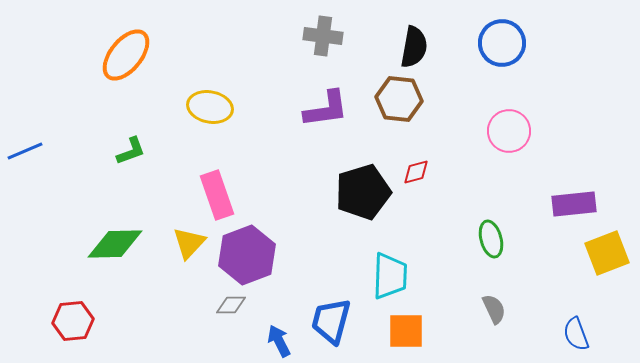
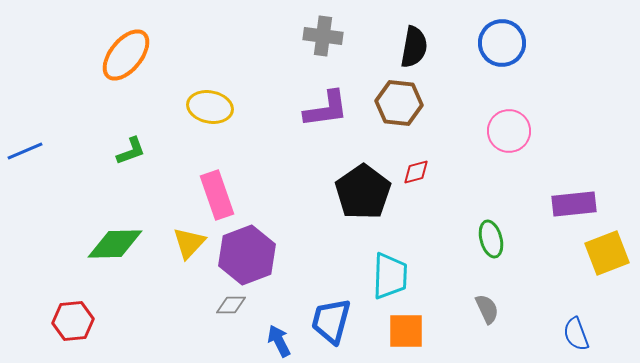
brown hexagon: moved 4 px down
black pentagon: rotated 18 degrees counterclockwise
gray semicircle: moved 7 px left
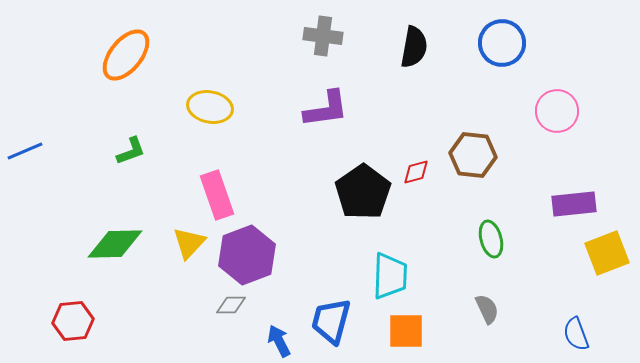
brown hexagon: moved 74 px right, 52 px down
pink circle: moved 48 px right, 20 px up
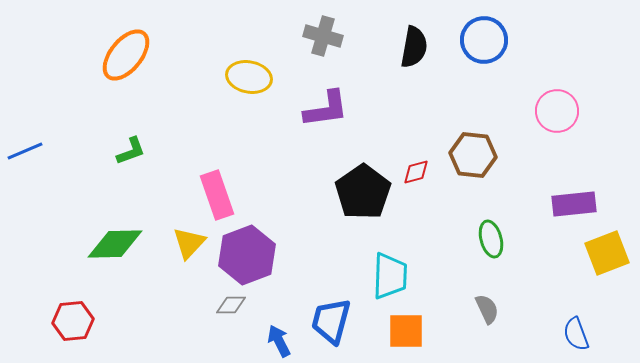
gray cross: rotated 9 degrees clockwise
blue circle: moved 18 px left, 3 px up
yellow ellipse: moved 39 px right, 30 px up
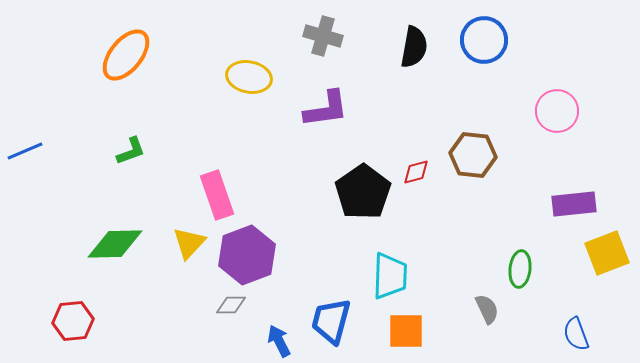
green ellipse: moved 29 px right, 30 px down; rotated 21 degrees clockwise
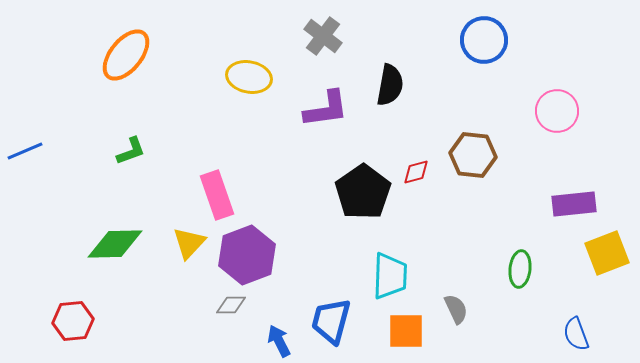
gray cross: rotated 21 degrees clockwise
black semicircle: moved 24 px left, 38 px down
gray semicircle: moved 31 px left
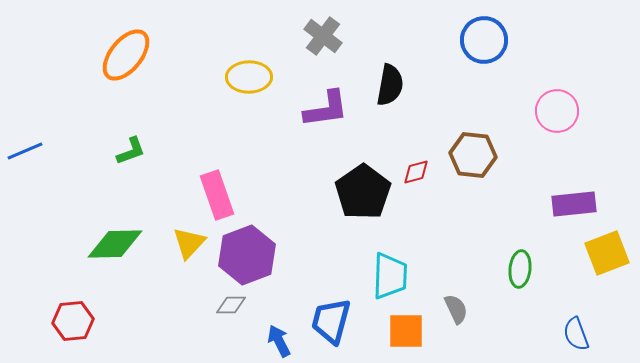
yellow ellipse: rotated 12 degrees counterclockwise
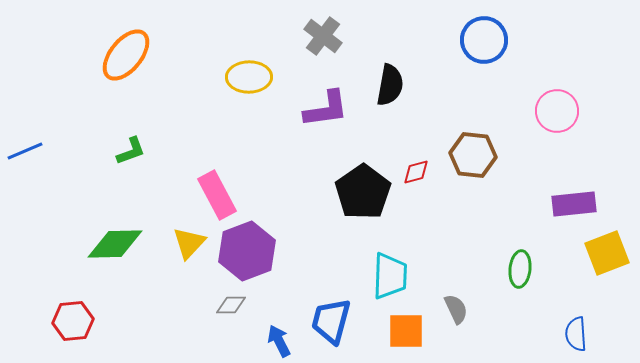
pink rectangle: rotated 9 degrees counterclockwise
purple hexagon: moved 4 px up
blue semicircle: rotated 16 degrees clockwise
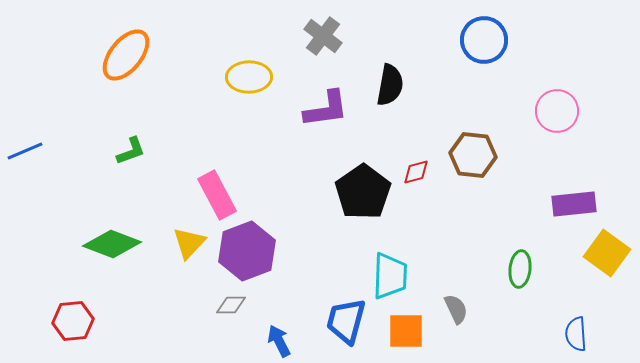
green diamond: moved 3 px left; rotated 22 degrees clockwise
yellow square: rotated 33 degrees counterclockwise
blue trapezoid: moved 15 px right
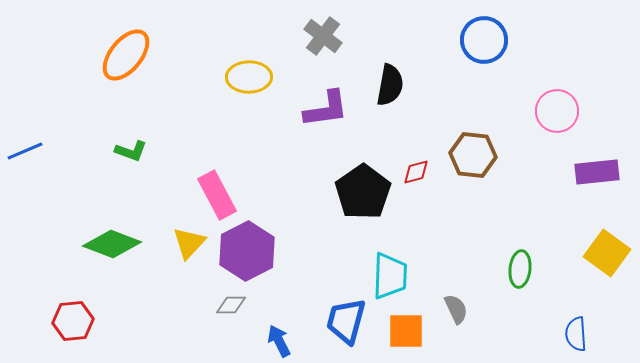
green L-shape: rotated 40 degrees clockwise
purple rectangle: moved 23 px right, 32 px up
purple hexagon: rotated 6 degrees counterclockwise
